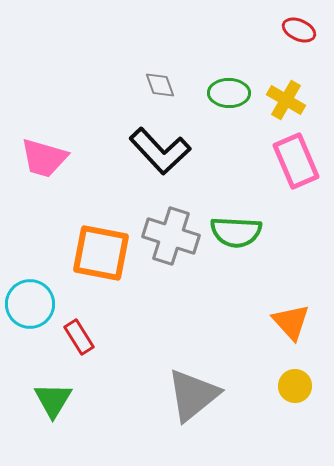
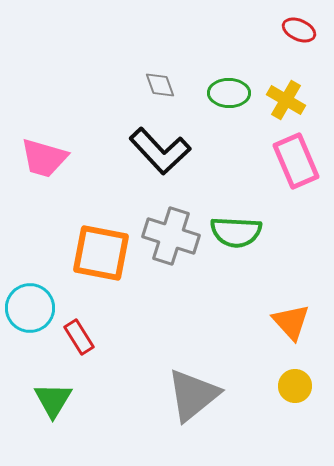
cyan circle: moved 4 px down
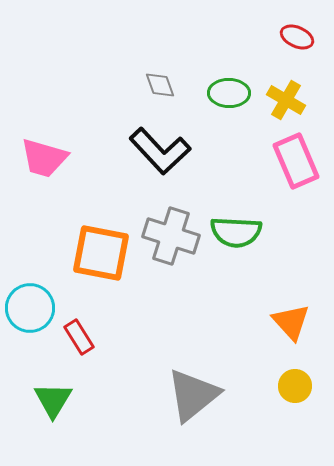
red ellipse: moved 2 px left, 7 px down
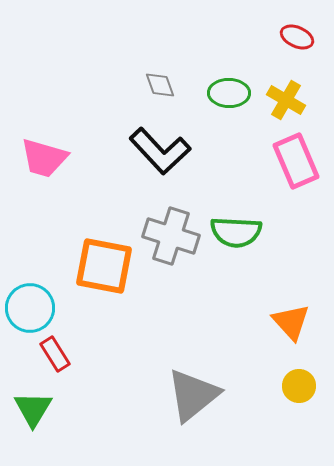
orange square: moved 3 px right, 13 px down
red rectangle: moved 24 px left, 17 px down
yellow circle: moved 4 px right
green triangle: moved 20 px left, 9 px down
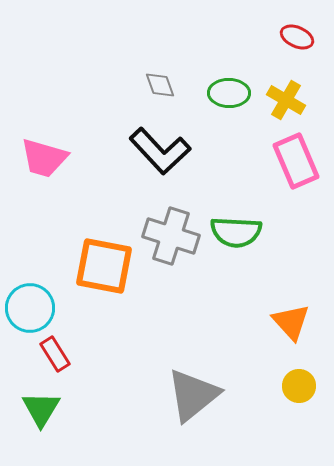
green triangle: moved 8 px right
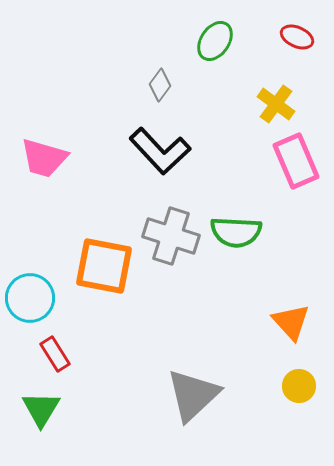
gray diamond: rotated 56 degrees clockwise
green ellipse: moved 14 px left, 52 px up; rotated 57 degrees counterclockwise
yellow cross: moved 10 px left, 4 px down; rotated 6 degrees clockwise
cyan circle: moved 10 px up
gray triangle: rotated 4 degrees counterclockwise
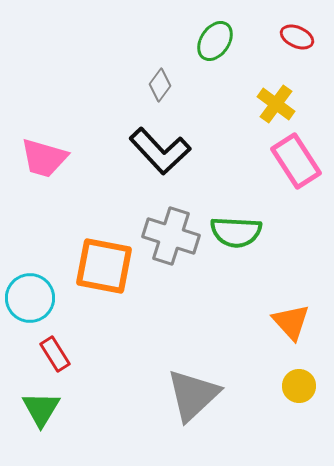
pink rectangle: rotated 10 degrees counterclockwise
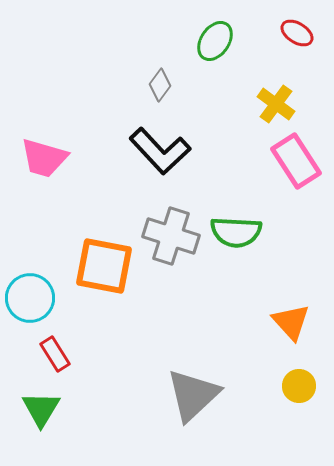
red ellipse: moved 4 px up; rotated 8 degrees clockwise
